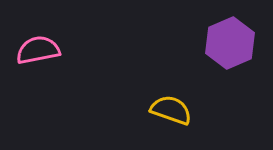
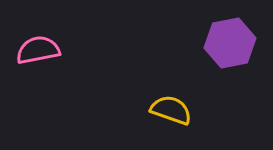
purple hexagon: rotated 12 degrees clockwise
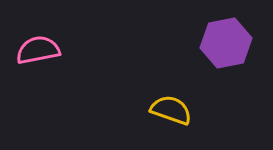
purple hexagon: moved 4 px left
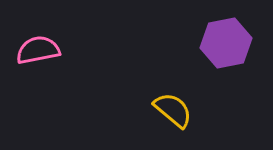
yellow semicircle: moved 2 px right; rotated 21 degrees clockwise
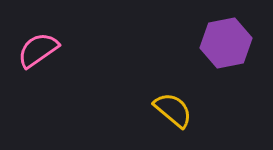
pink semicircle: rotated 24 degrees counterclockwise
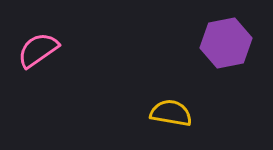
yellow semicircle: moved 2 px left, 3 px down; rotated 30 degrees counterclockwise
